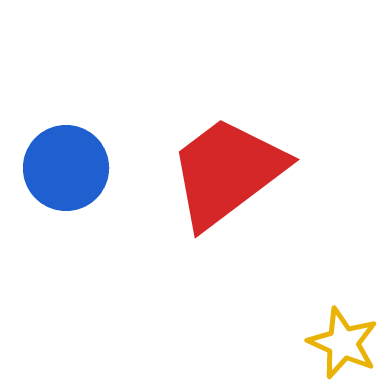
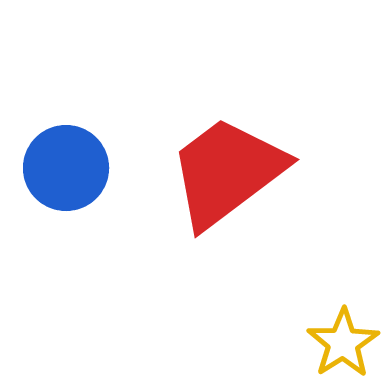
yellow star: rotated 16 degrees clockwise
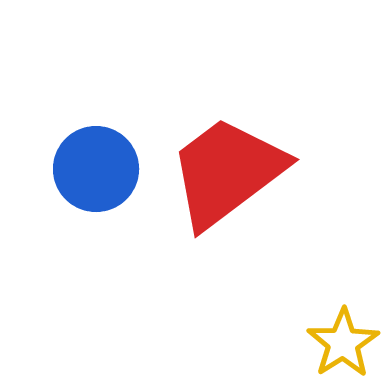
blue circle: moved 30 px right, 1 px down
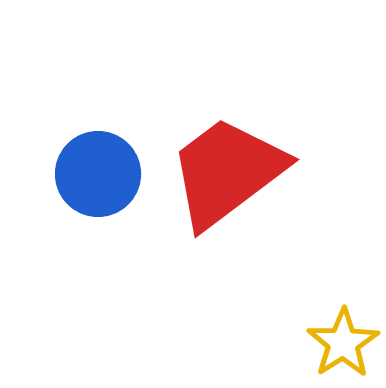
blue circle: moved 2 px right, 5 px down
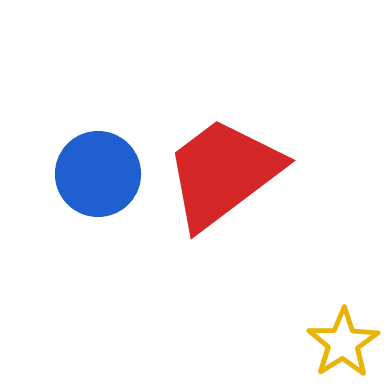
red trapezoid: moved 4 px left, 1 px down
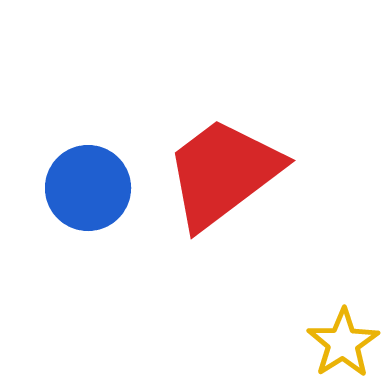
blue circle: moved 10 px left, 14 px down
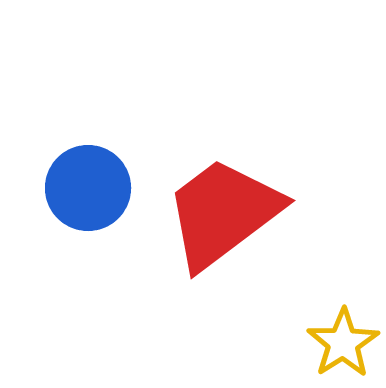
red trapezoid: moved 40 px down
